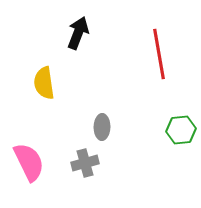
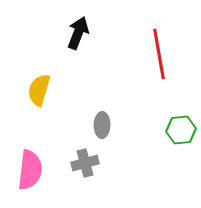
yellow semicircle: moved 5 px left, 7 px down; rotated 24 degrees clockwise
gray ellipse: moved 2 px up
pink semicircle: moved 1 px right, 8 px down; rotated 33 degrees clockwise
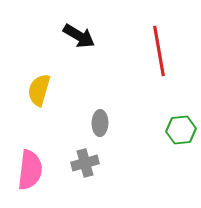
black arrow: moved 1 px right, 3 px down; rotated 100 degrees clockwise
red line: moved 3 px up
gray ellipse: moved 2 px left, 2 px up
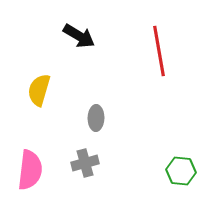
gray ellipse: moved 4 px left, 5 px up
green hexagon: moved 41 px down; rotated 12 degrees clockwise
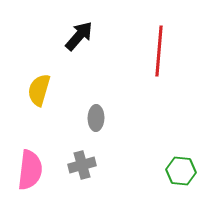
black arrow: rotated 80 degrees counterclockwise
red line: rotated 15 degrees clockwise
gray cross: moved 3 px left, 2 px down
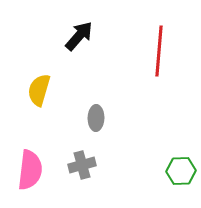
green hexagon: rotated 8 degrees counterclockwise
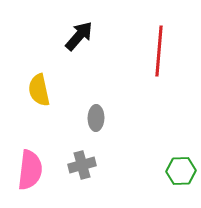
yellow semicircle: rotated 28 degrees counterclockwise
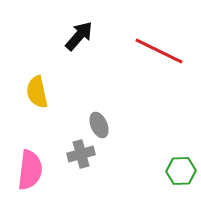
red line: rotated 69 degrees counterclockwise
yellow semicircle: moved 2 px left, 2 px down
gray ellipse: moved 3 px right, 7 px down; rotated 25 degrees counterclockwise
gray cross: moved 1 px left, 11 px up
